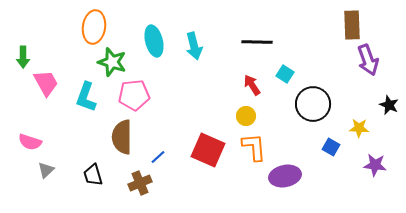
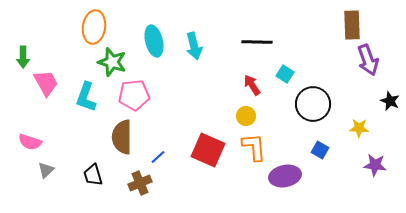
black star: moved 1 px right, 4 px up
blue square: moved 11 px left, 3 px down
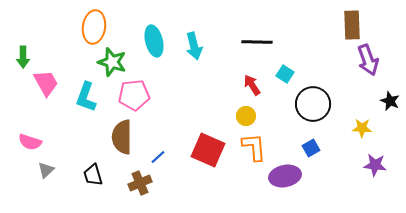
yellow star: moved 3 px right
blue square: moved 9 px left, 2 px up; rotated 30 degrees clockwise
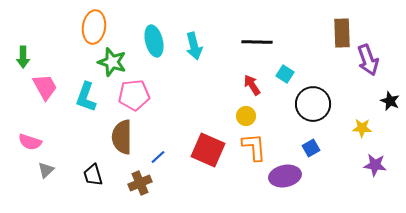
brown rectangle: moved 10 px left, 8 px down
pink trapezoid: moved 1 px left, 4 px down
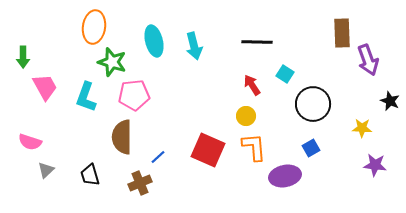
black trapezoid: moved 3 px left
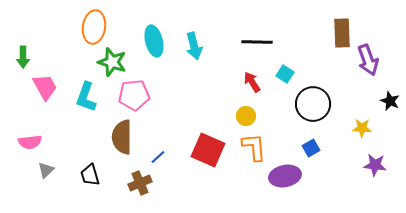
red arrow: moved 3 px up
pink semicircle: rotated 25 degrees counterclockwise
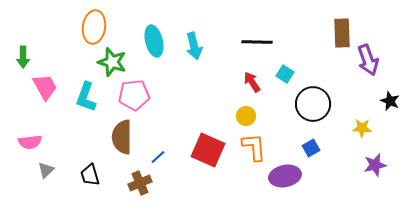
purple star: rotated 20 degrees counterclockwise
